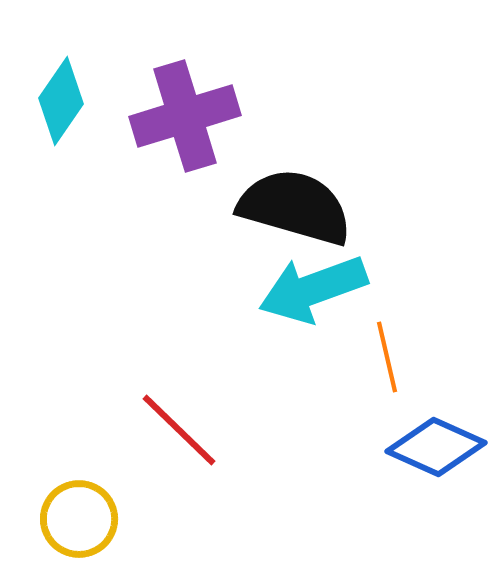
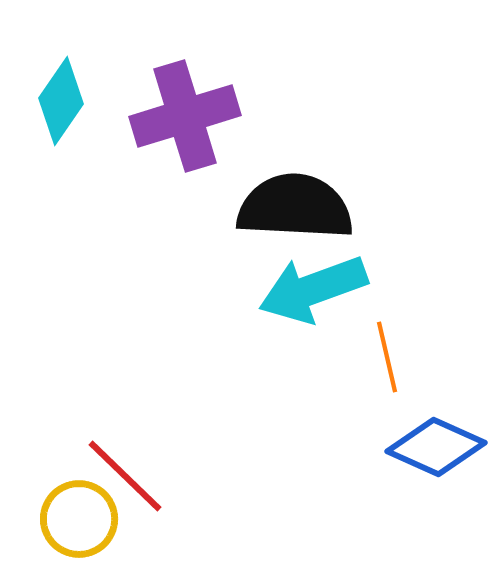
black semicircle: rotated 13 degrees counterclockwise
red line: moved 54 px left, 46 px down
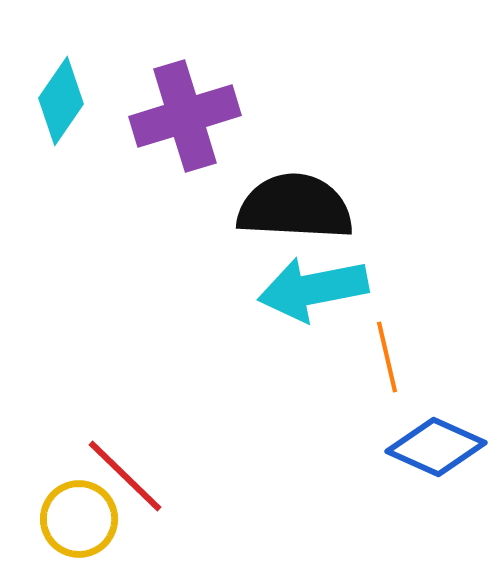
cyan arrow: rotated 9 degrees clockwise
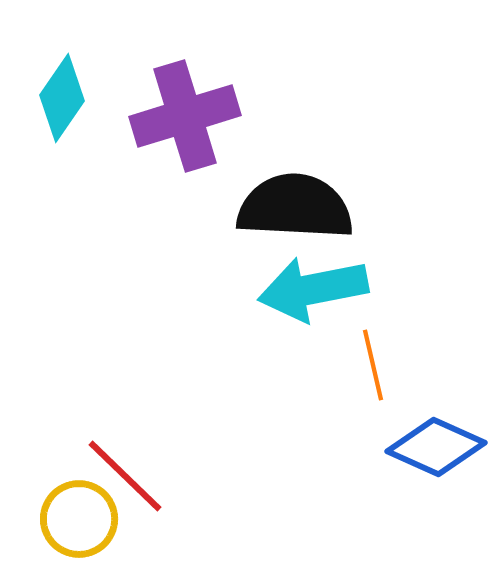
cyan diamond: moved 1 px right, 3 px up
orange line: moved 14 px left, 8 px down
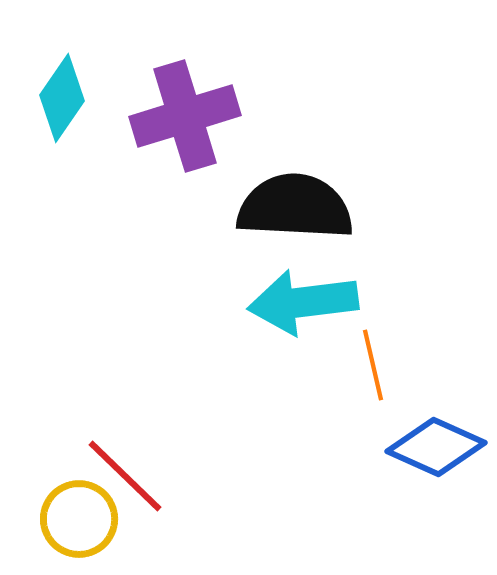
cyan arrow: moved 10 px left, 13 px down; rotated 4 degrees clockwise
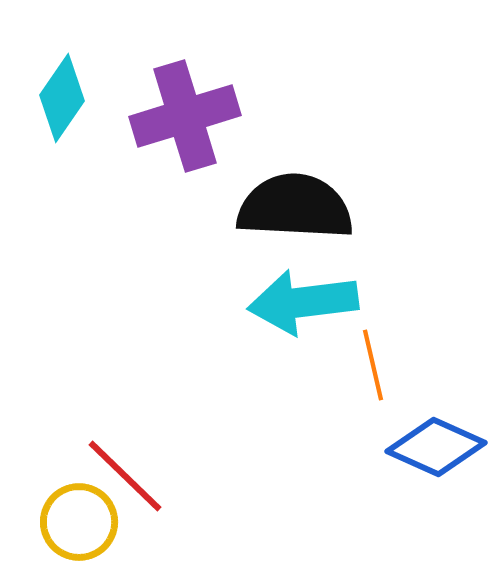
yellow circle: moved 3 px down
